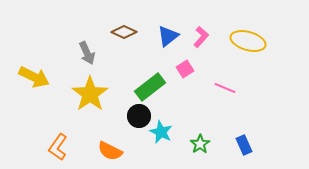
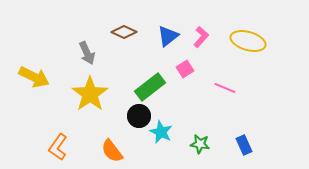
green star: rotated 30 degrees counterclockwise
orange semicircle: moved 2 px right; rotated 25 degrees clockwise
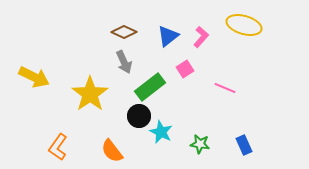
yellow ellipse: moved 4 px left, 16 px up
gray arrow: moved 37 px right, 9 px down
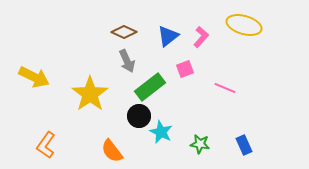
gray arrow: moved 3 px right, 1 px up
pink square: rotated 12 degrees clockwise
orange L-shape: moved 12 px left, 2 px up
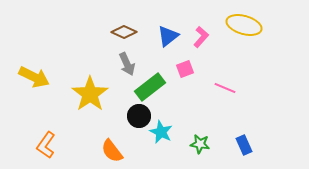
gray arrow: moved 3 px down
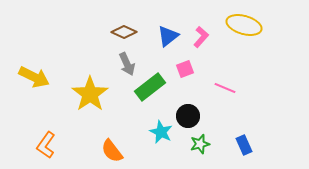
black circle: moved 49 px right
green star: rotated 24 degrees counterclockwise
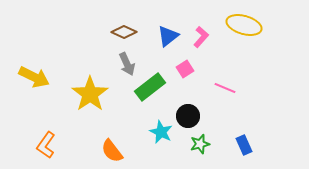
pink square: rotated 12 degrees counterclockwise
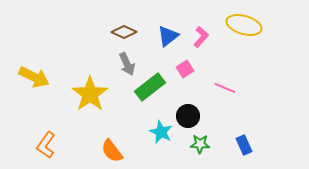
green star: rotated 18 degrees clockwise
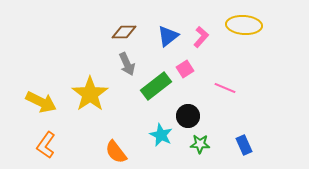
yellow ellipse: rotated 12 degrees counterclockwise
brown diamond: rotated 25 degrees counterclockwise
yellow arrow: moved 7 px right, 25 px down
green rectangle: moved 6 px right, 1 px up
cyan star: moved 3 px down
orange semicircle: moved 4 px right, 1 px down
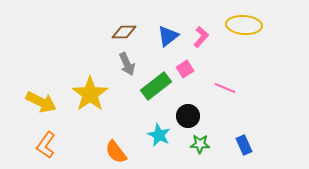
cyan star: moved 2 px left
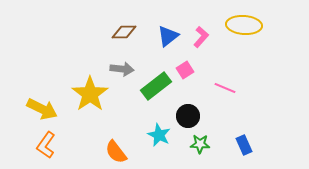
gray arrow: moved 5 px left, 5 px down; rotated 60 degrees counterclockwise
pink square: moved 1 px down
yellow arrow: moved 1 px right, 7 px down
